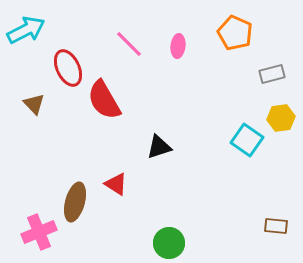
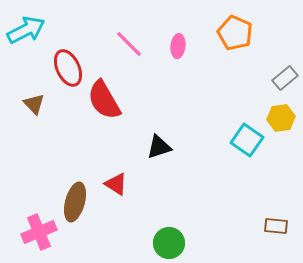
gray rectangle: moved 13 px right, 4 px down; rotated 25 degrees counterclockwise
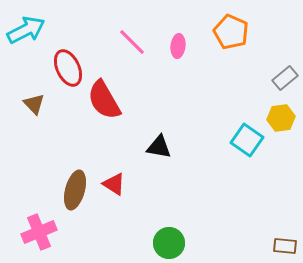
orange pentagon: moved 4 px left, 1 px up
pink line: moved 3 px right, 2 px up
black triangle: rotated 28 degrees clockwise
red triangle: moved 2 px left
brown ellipse: moved 12 px up
brown rectangle: moved 9 px right, 20 px down
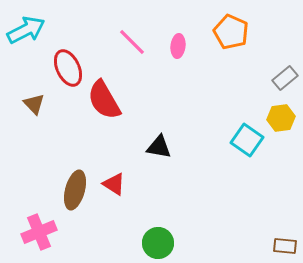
green circle: moved 11 px left
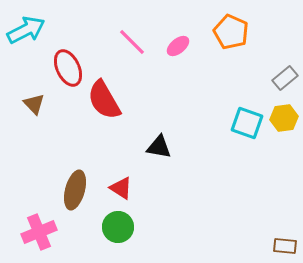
pink ellipse: rotated 45 degrees clockwise
yellow hexagon: moved 3 px right
cyan square: moved 17 px up; rotated 16 degrees counterclockwise
red triangle: moved 7 px right, 4 px down
green circle: moved 40 px left, 16 px up
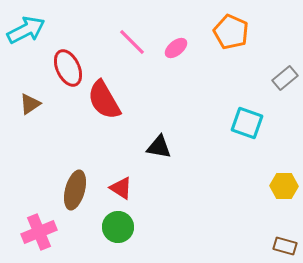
pink ellipse: moved 2 px left, 2 px down
brown triangle: moved 4 px left; rotated 40 degrees clockwise
yellow hexagon: moved 68 px down; rotated 8 degrees clockwise
brown rectangle: rotated 10 degrees clockwise
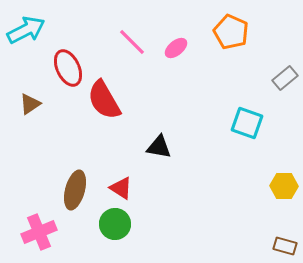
green circle: moved 3 px left, 3 px up
